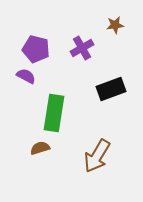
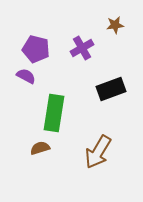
brown arrow: moved 1 px right, 4 px up
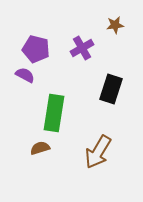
purple semicircle: moved 1 px left, 1 px up
black rectangle: rotated 52 degrees counterclockwise
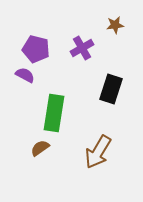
brown semicircle: rotated 18 degrees counterclockwise
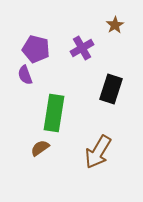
brown star: rotated 24 degrees counterclockwise
purple semicircle: rotated 138 degrees counterclockwise
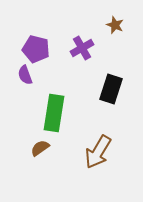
brown star: rotated 18 degrees counterclockwise
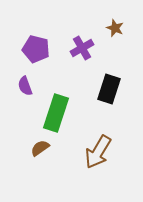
brown star: moved 3 px down
purple semicircle: moved 11 px down
black rectangle: moved 2 px left
green rectangle: moved 2 px right; rotated 9 degrees clockwise
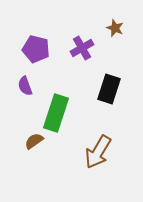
brown semicircle: moved 6 px left, 7 px up
